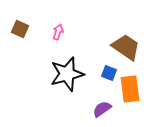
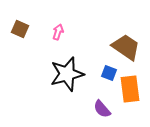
purple semicircle: rotated 96 degrees counterclockwise
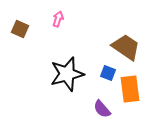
pink arrow: moved 13 px up
blue square: moved 1 px left
